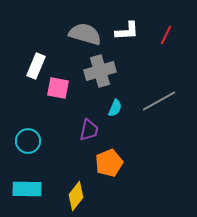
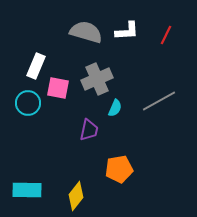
gray semicircle: moved 1 px right, 2 px up
gray cross: moved 3 px left, 8 px down; rotated 8 degrees counterclockwise
cyan circle: moved 38 px up
orange pentagon: moved 10 px right, 6 px down; rotated 12 degrees clockwise
cyan rectangle: moved 1 px down
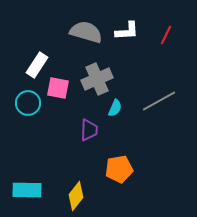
white rectangle: moved 1 px right, 1 px up; rotated 10 degrees clockwise
purple trapezoid: rotated 10 degrees counterclockwise
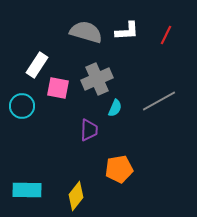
cyan circle: moved 6 px left, 3 px down
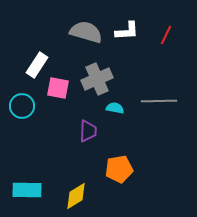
gray line: rotated 28 degrees clockwise
cyan semicircle: rotated 102 degrees counterclockwise
purple trapezoid: moved 1 px left, 1 px down
yellow diamond: rotated 20 degrees clockwise
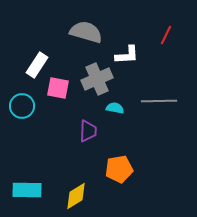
white L-shape: moved 24 px down
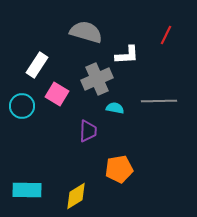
pink square: moved 1 px left, 6 px down; rotated 20 degrees clockwise
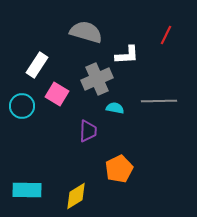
orange pentagon: rotated 16 degrees counterclockwise
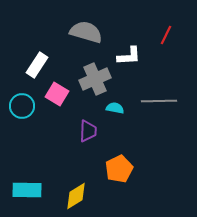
white L-shape: moved 2 px right, 1 px down
gray cross: moved 2 px left
